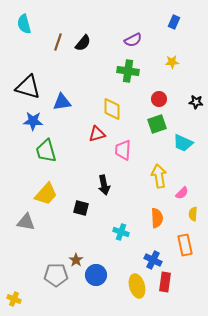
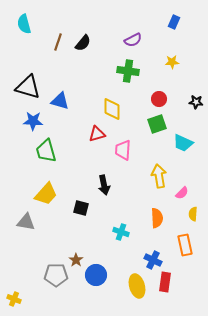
blue triangle: moved 2 px left, 1 px up; rotated 24 degrees clockwise
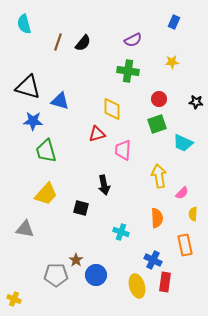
gray triangle: moved 1 px left, 7 px down
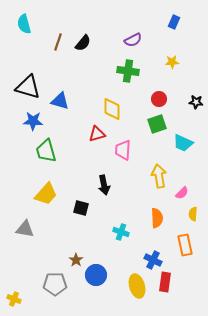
gray pentagon: moved 1 px left, 9 px down
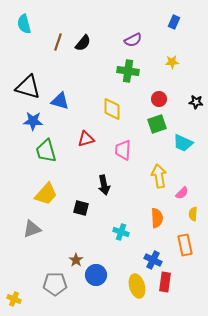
red triangle: moved 11 px left, 5 px down
gray triangle: moved 7 px right; rotated 30 degrees counterclockwise
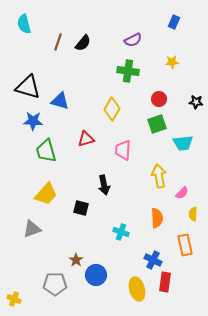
yellow diamond: rotated 30 degrees clockwise
cyan trapezoid: rotated 30 degrees counterclockwise
yellow ellipse: moved 3 px down
